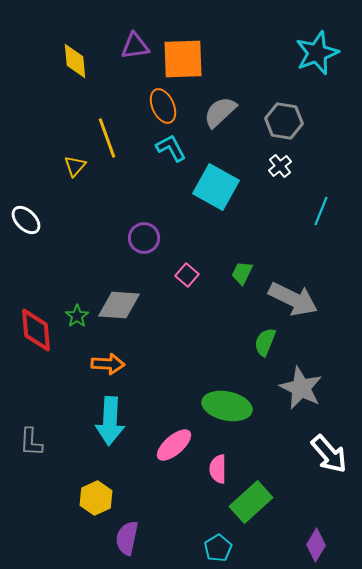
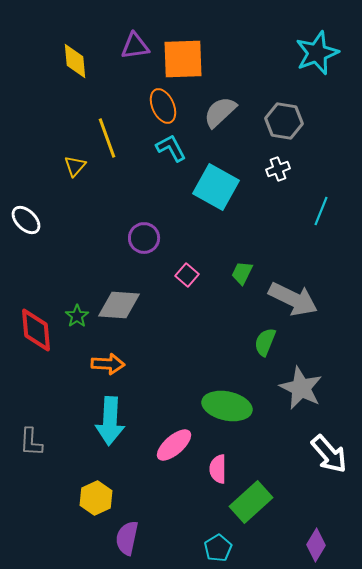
white cross: moved 2 px left, 3 px down; rotated 20 degrees clockwise
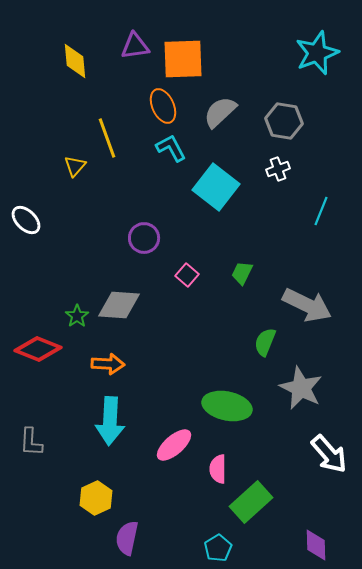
cyan square: rotated 9 degrees clockwise
gray arrow: moved 14 px right, 6 px down
red diamond: moved 2 px right, 19 px down; rotated 63 degrees counterclockwise
purple diamond: rotated 32 degrees counterclockwise
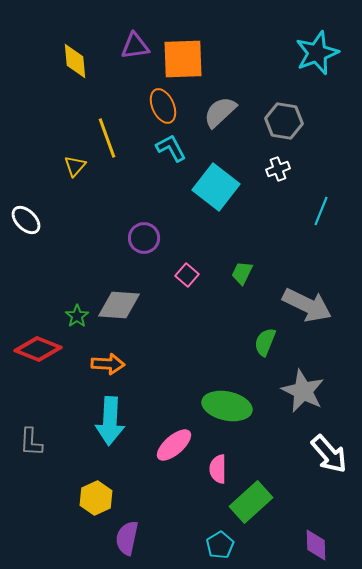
gray star: moved 2 px right, 3 px down
cyan pentagon: moved 2 px right, 3 px up
